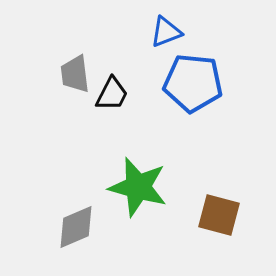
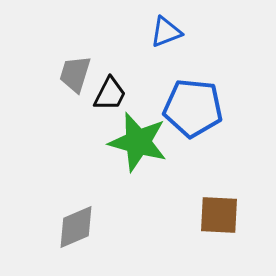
gray trapezoid: rotated 24 degrees clockwise
blue pentagon: moved 25 px down
black trapezoid: moved 2 px left
green star: moved 45 px up
brown square: rotated 12 degrees counterclockwise
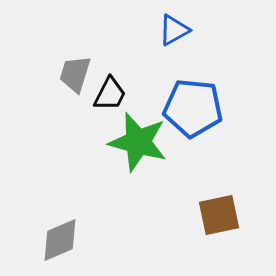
blue triangle: moved 8 px right, 2 px up; rotated 8 degrees counterclockwise
brown square: rotated 15 degrees counterclockwise
gray diamond: moved 16 px left, 13 px down
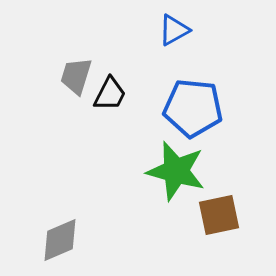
gray trapezoid: moved 1 px right, 2 px down
green star: moved 38 px right, 29 px down
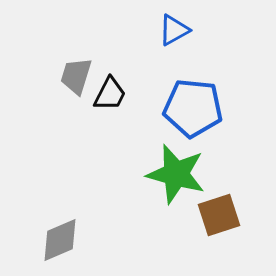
green star: moved 3 px down
brown square: rotated 6 degrees counterclockwise
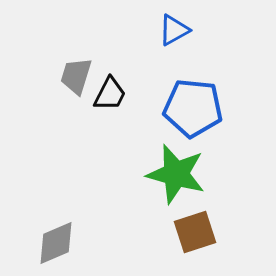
brown square: moved 24 px left, 17 px down
gray diamond: moved 4 px left, 3 px down
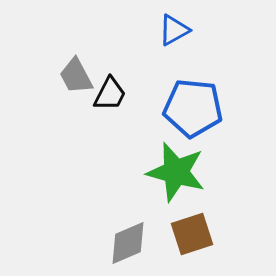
gray trapezoid: rotated 45 degrees counterclockwise
green star: moved 2 px up
brown square: moved 3 px left, 2 px down
gray diamond: moved 72 px right
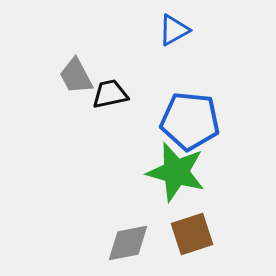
black trapezoid: rotated 129 degrees counterclockwise
blue pentagon: moved 3 px left, 13 px down
gray diamond: rotated 12 degrees clockwise
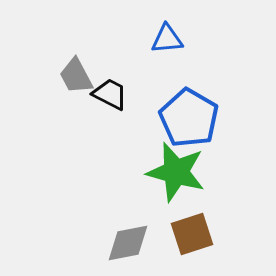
blue triangle: moved 7 px left, 9 px down; rotated 24 degrees clockwise
black trapezoid: rotated 39 degrees clockwise
blue pentagon: moved 1 px left, 3 px up; rotated 24 degrees clockwise
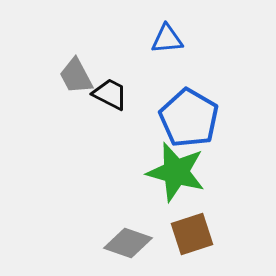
gray diamond: rotated 30 degrees clockwise
